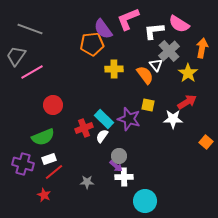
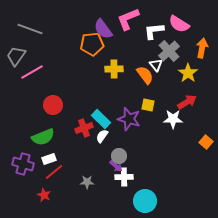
cyan rectangle: moved 3 px left
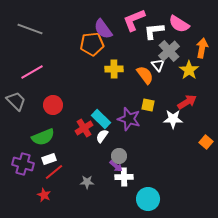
pink L-shape: moved 6 px right, 1 px down
gray trapezoid: moved 45 px down; rotated 100 degrees clockwise
white triangle: moved 2 px right
yellow star: moved 1 px right, 3 px up
red cross: rotated 12 degrees counterclockwise
cyan circle: moved 3 px right, 2 px up
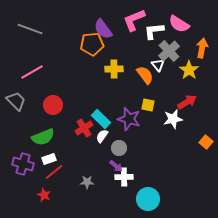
white star: rotated 12 degrees counterclockwise
gray circle: moved 8 px up
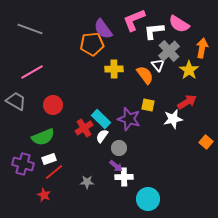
gray trapezoid: rotated 15 degrees counterclockwise
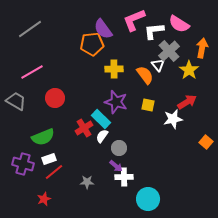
gray line: rotated 55 degrees counterclockwise
red circle: moved 2 px right, 7 px up
purple star: moved 13 px left, 17 px up
red star: moved 4 px down; rotated 24 degrees clockwise
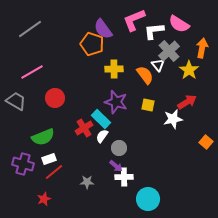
orange pentagon: rotated 25 degrees clockwise
